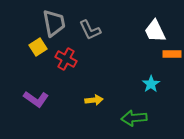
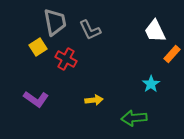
gray trapezoid: moved 1 px right, 1 px up
orange rectangle: rotated 48 degrees counterclockwise
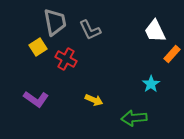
yellow arrow: rotated 30 degrees clockwise
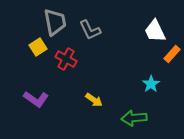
yellow arrow: rotated 12 degrees clockwise
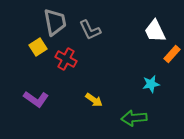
cyan star: rotated 24 degrees clockwise
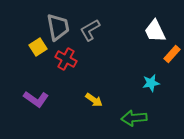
gray trapezoid: moved 3 px right, 5 px down
gray L-shape: rotated 85 degrees clockwise
cyan star: moved 1 px up
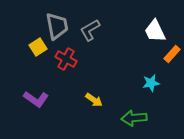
gray trapezoid: moved 1 px left, 1 px up
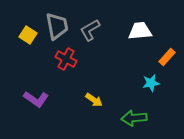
white trapezoid: moved 15 px left; rotated 110 degrees clockwise
yellow square: moved 10 px left, 12 px up; rotated 24 degrees counterclockwise
orange rectangle: moved 5 px left, 3 px down
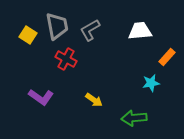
purple L-shape: moved 5 px right, 2 px up
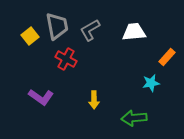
white trapezoid: moved 6 px left, 1 px down
yellow square: moved 2 px right, 1 px down; rotated 18 degrees clockwise
yellow arrow: rotated 54 degrees clockwise
